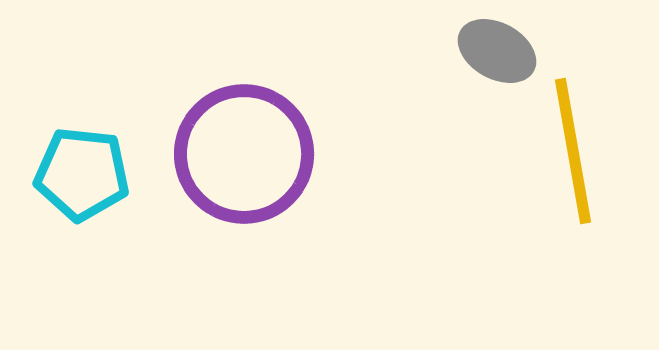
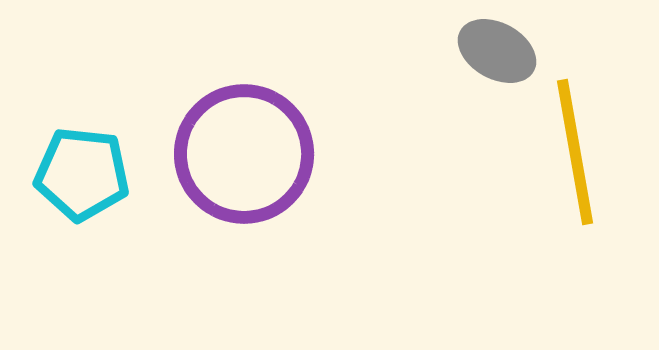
yellow line: moved 2 px right, 1 px down
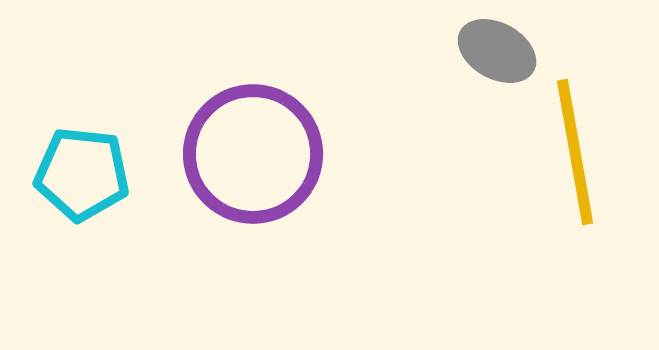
purple circle: moved 9 px right
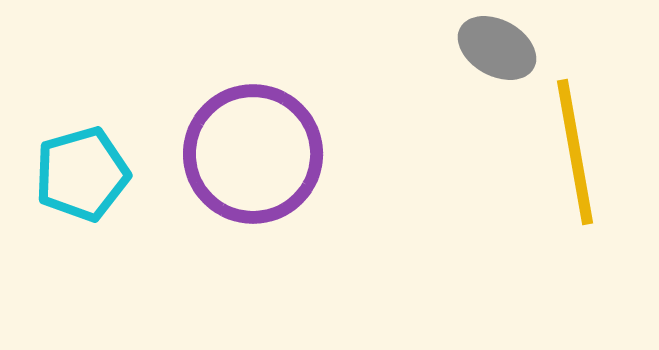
gray ellipse: moved 3 px up
cyan pentagon: rotated 22 degrees counterclockwise
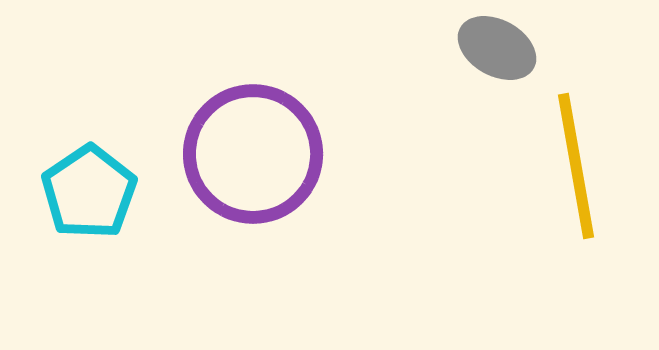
yellow line: moved 1 px right, 14 px down
cyan pentagon: moved 7 px right, 18 px down; rotated 18 degrees counterclockwise
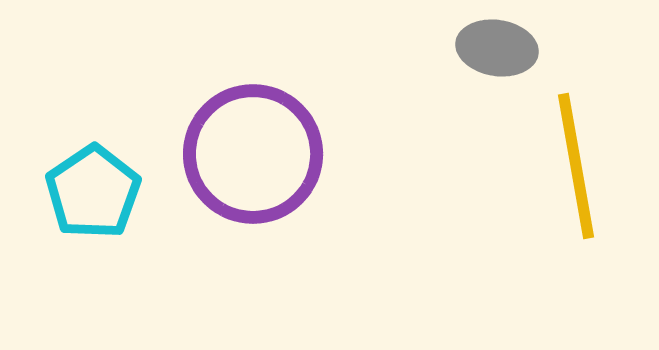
gray ellipse: rotated 20 degrees counterclockwise
cyan pentagon: moved 4 px right
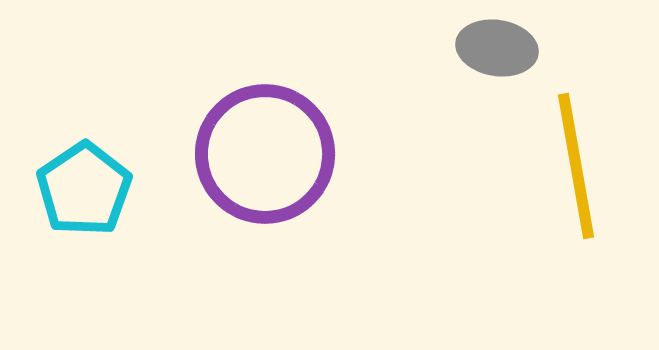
purple circle: moved 12 px right
cyan pentagon: moved 9 px left, 3 px up
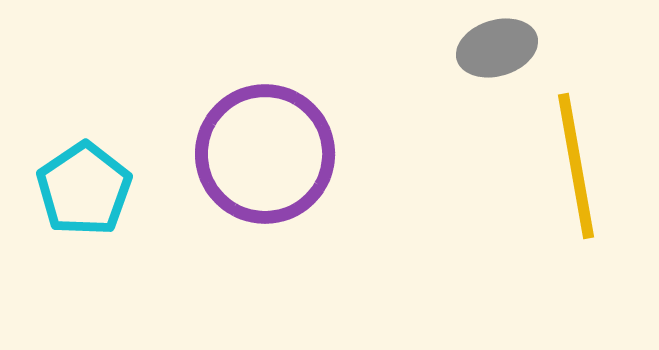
gray ellipse: rotated 26 degrees counterclockwise
